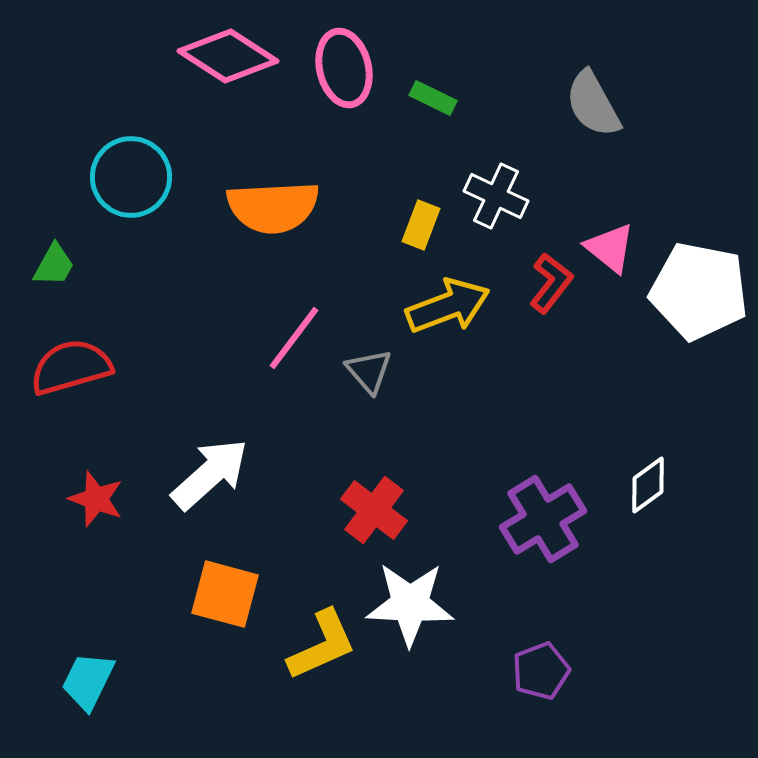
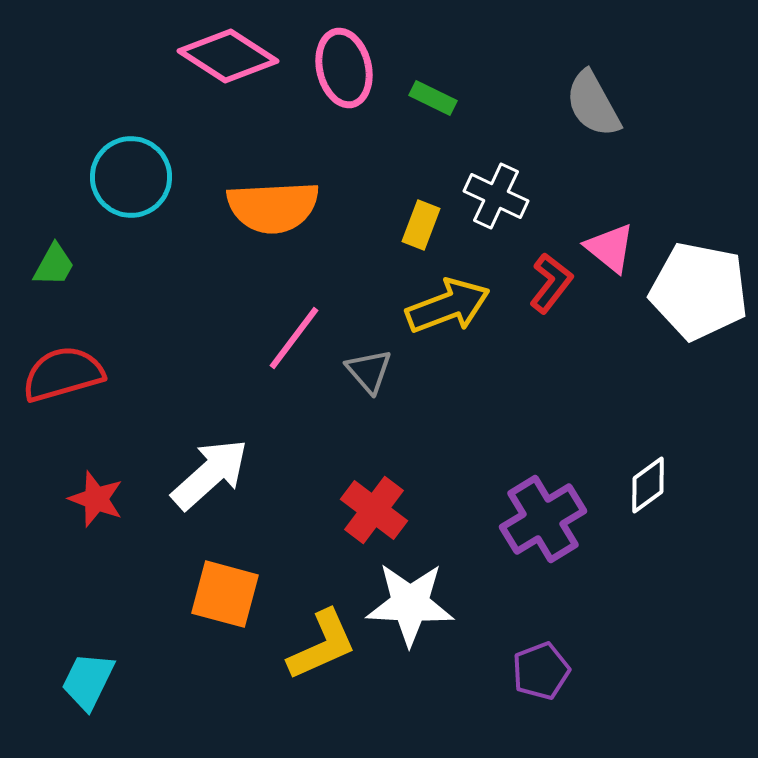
red semicircle: moved 8 px left, 7 px down
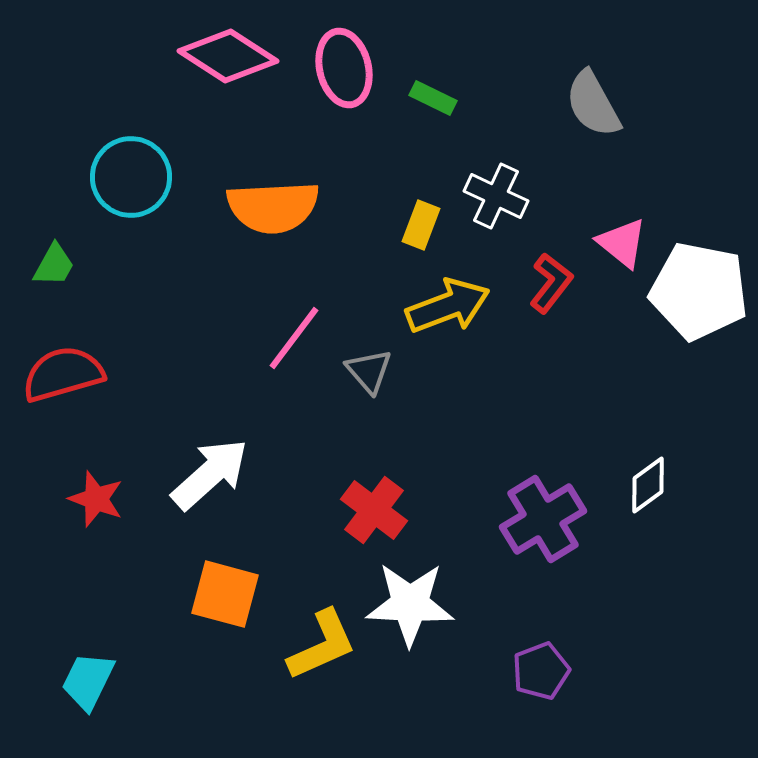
pink triangle: moved 12 px right, 5 px up
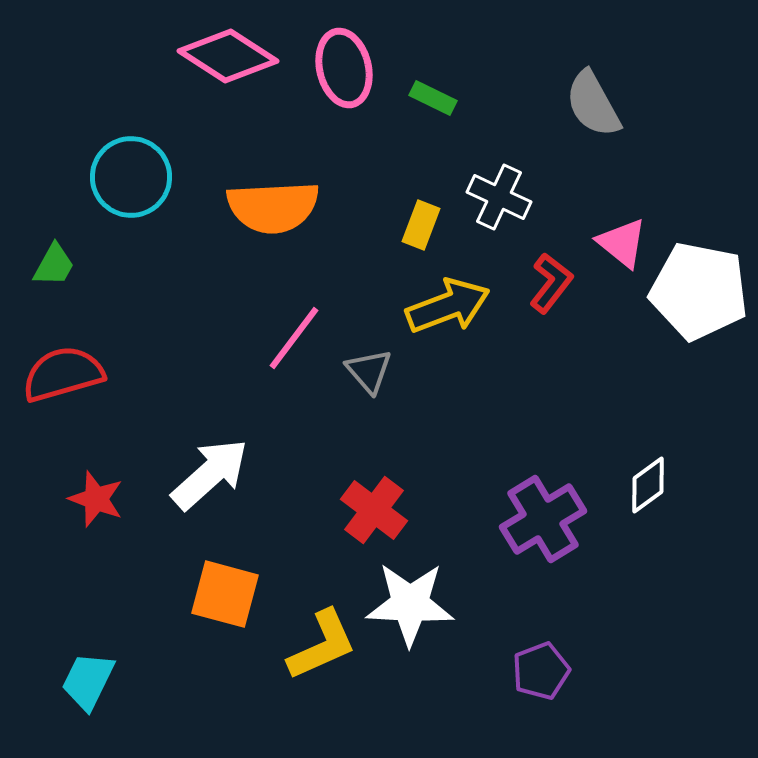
white cross: moved 3 px right, 1 px down
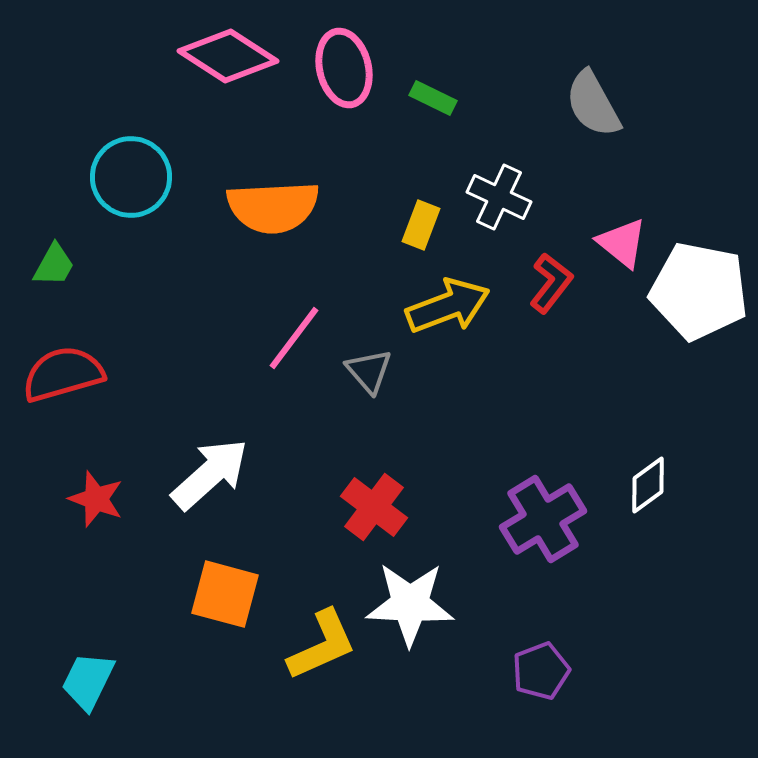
red cross: moved 3 px up
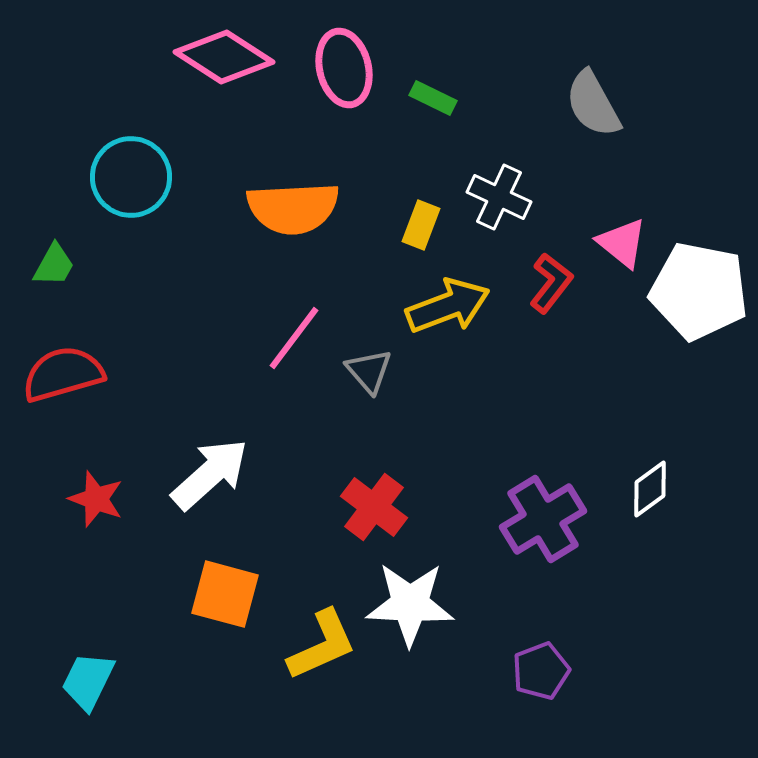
pink diamond: moved 4 px left, 1 px down
orange semicircle: moved 20 px right, 1 px down
white diamond: moved 2 px right, 4 px down
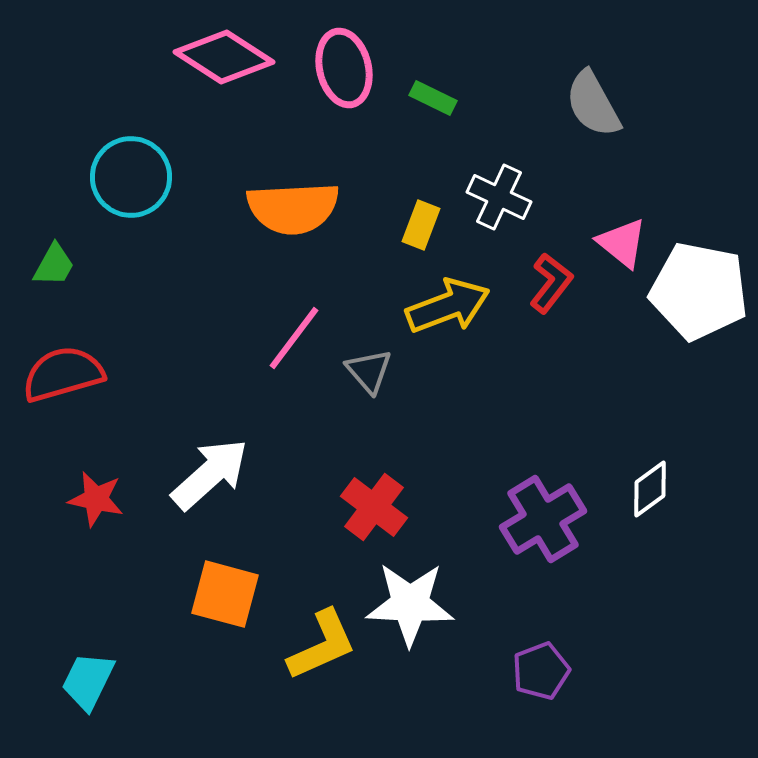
red star: rotated 8 degrees counterclockwise
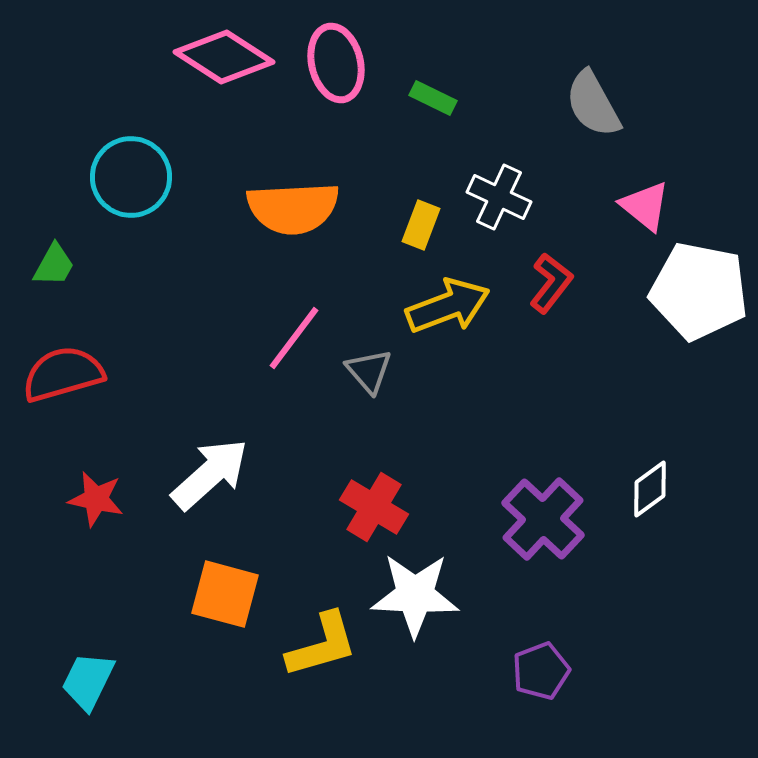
pink ellipse: moved 8 px left, 5 px up
pink triangle: moved 23 px right, 37 px up
red cross: rotated 6 degrees counterclockwise
purple cross: rotated 16 degrees counterclockwise
white star: moved 5 px right, 9 px up
yellow L-shape: rotated 8 degrees clockwise
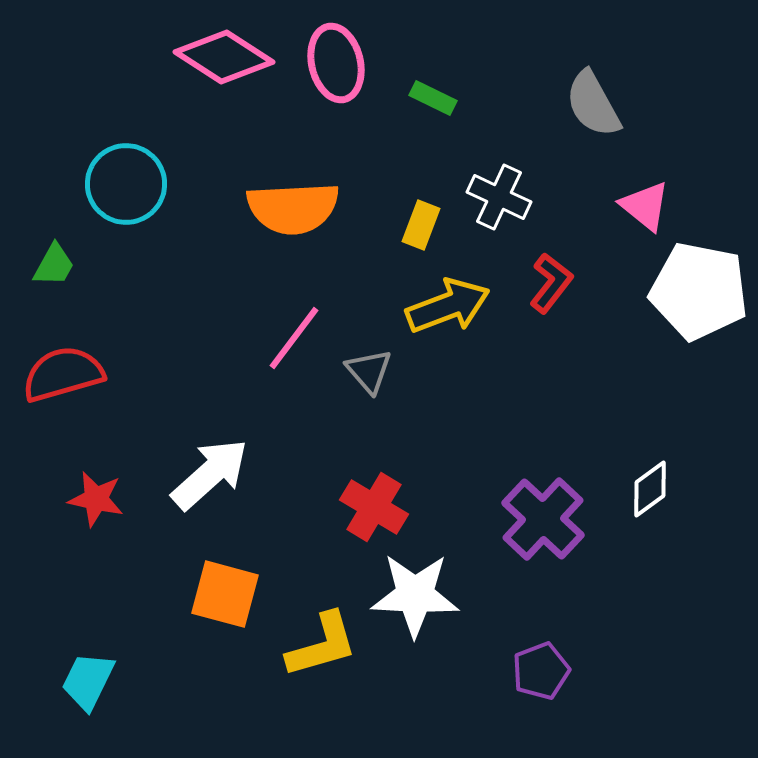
cyan circle: moved 5 px left, 7 px down
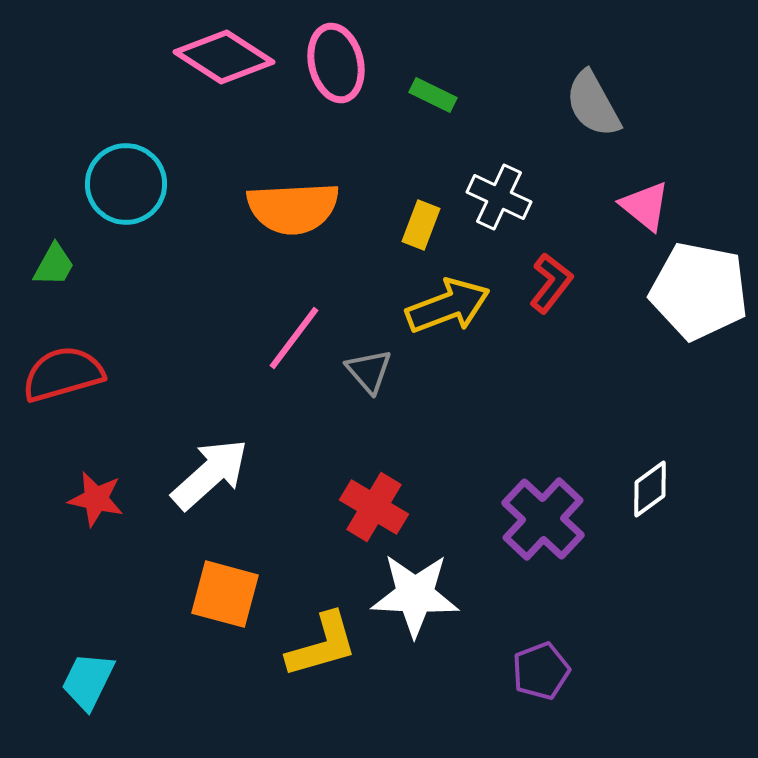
green rectangle: moved 3 px up
